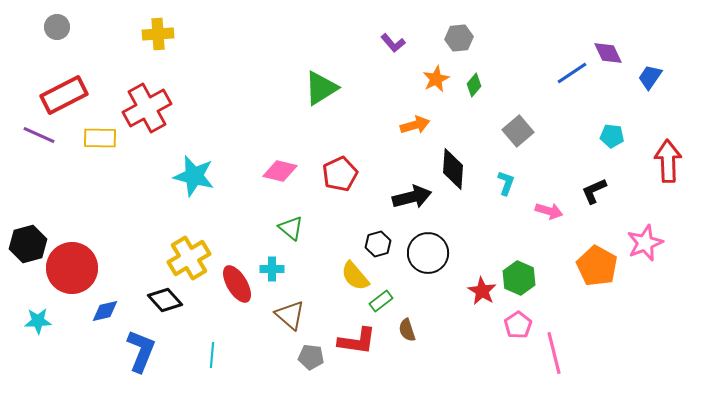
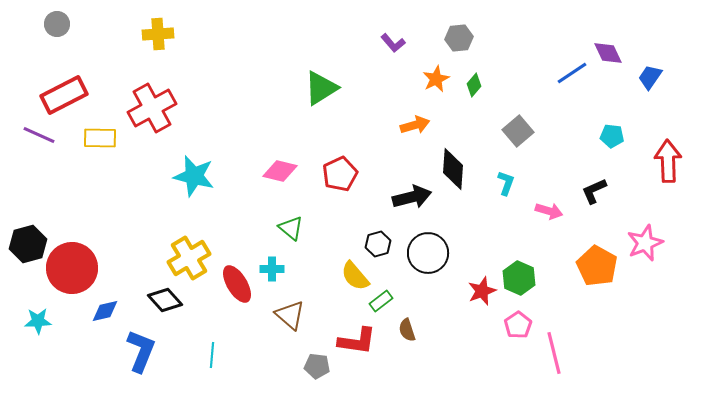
gray circle at (57, 27): moved 3 px up
red cross at (147, 108): moved 5 px right
red star at (482, 291): rotated 20 degrees clockwise
gray pentagon at (311, 357): moved 6 px right, 9 px down
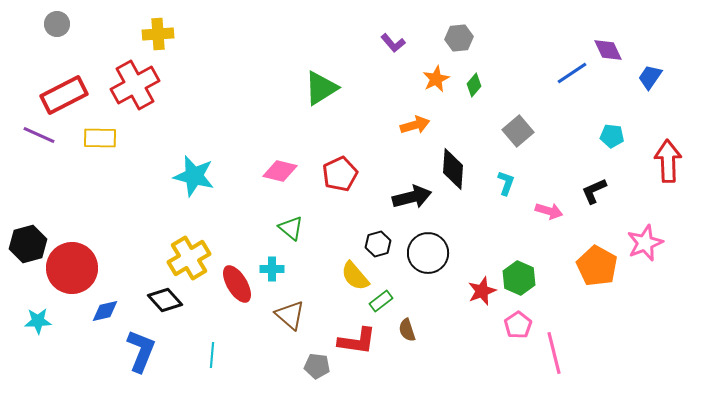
purple diamond at (608, 53): moved 3 px up
red cross at (152, 108): moved 17 px left, 23 px up
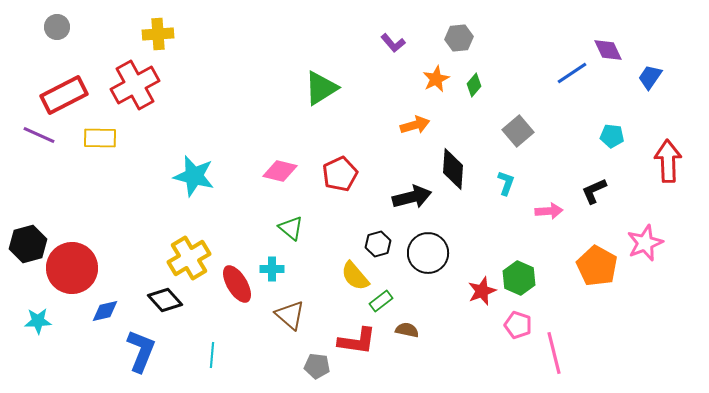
gray circle at (57, 24): moved 3 px down
pink arrow at (549, 211): rotated 20 degrees counterclockwise
pink pentagon at (518, 325): rotated 20 degrees counterclockwise
brown semicircle at (407, 330): rotated 120 degrees clockwise
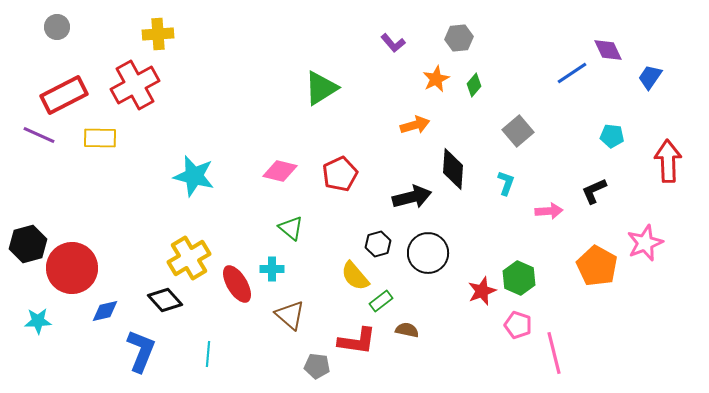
cyan line at (212, 355): moved 4 px left, 1 px up
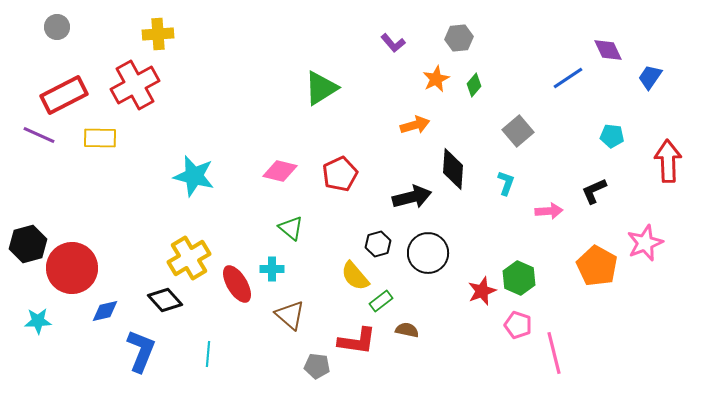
blue line at (572, 73): moved 4 px left, 5 px down
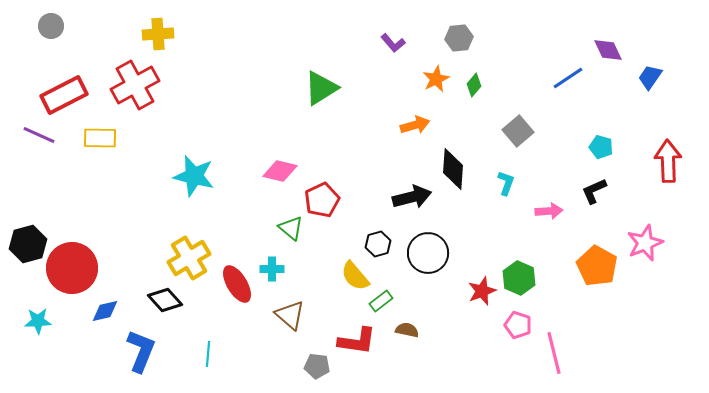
gray circle at (57, 27): moved 6 px left, 1 px up
cyan pentagon at (612, 136): moved 11 px left, 11 px down; rotated 10 degrees clockwise
red pentagon at (340, 174): moved 18 px left, 26 px down
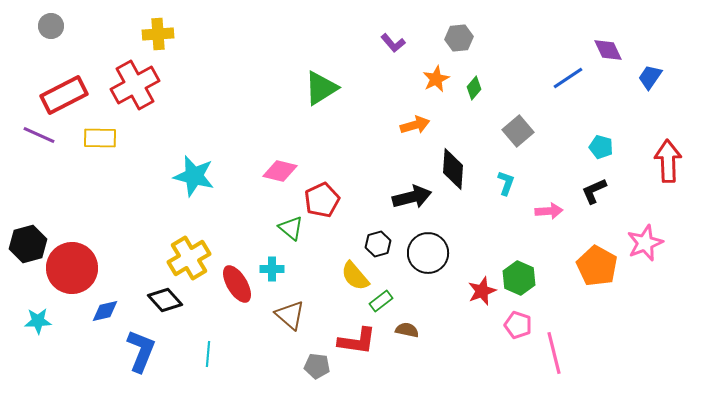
green diamond at (474, 85): moved 3 px down
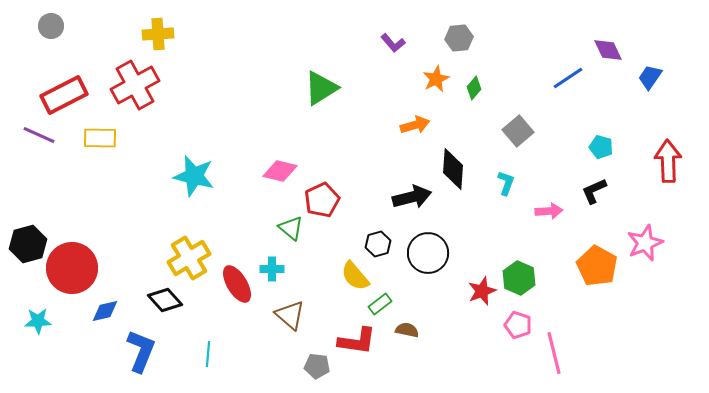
green rectangle at (381, 301): moved 1 px left, 3 px down
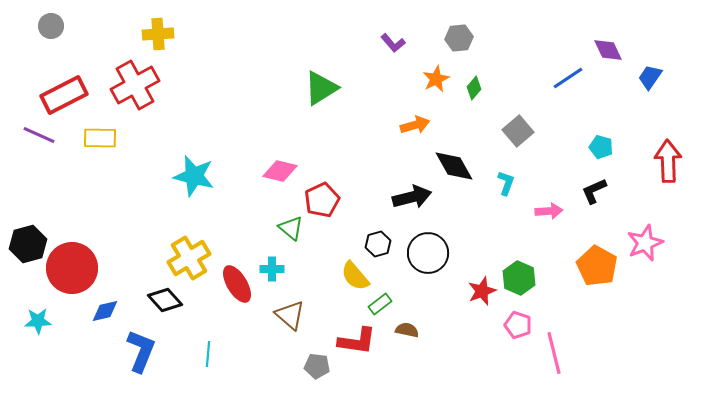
black diamond at (453, 169): moved 1 px right, 3 px up; rotated 33 degrees counterclockwise
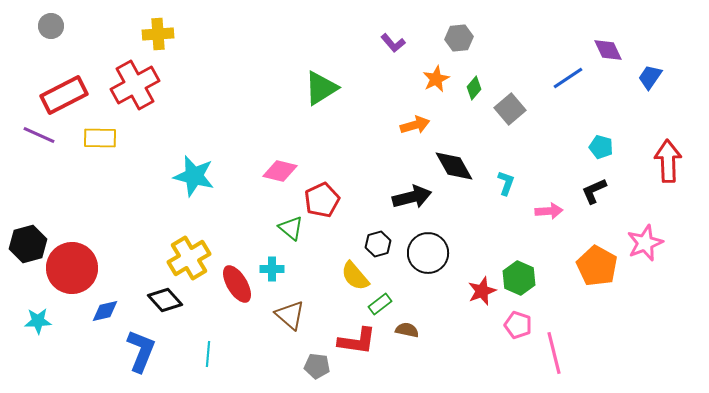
gray square at (518, 131): moved 8 px left, 22 px up
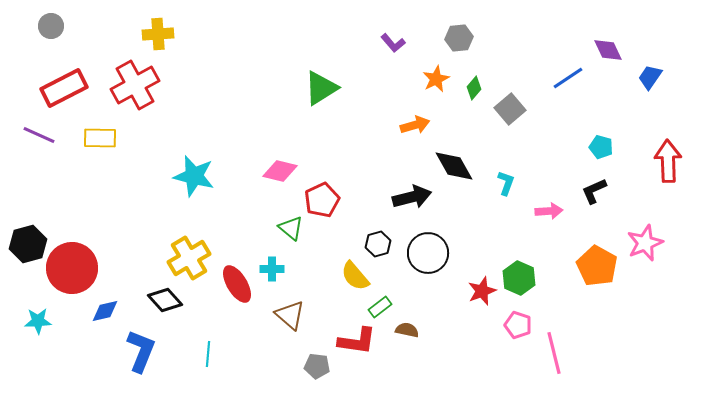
red rectangle at (64, 95): moved 7 px up
green rectangle at (380, 304): moved 3 px down
